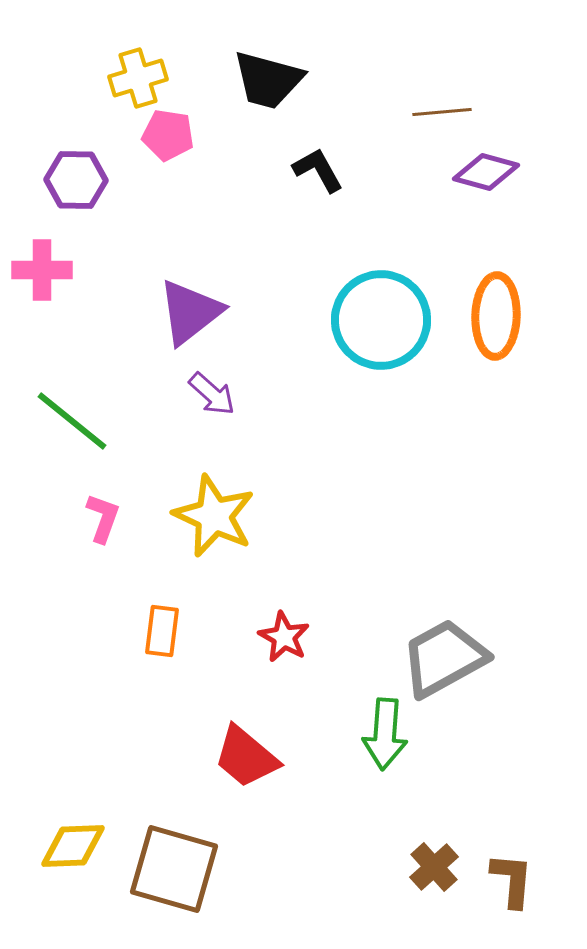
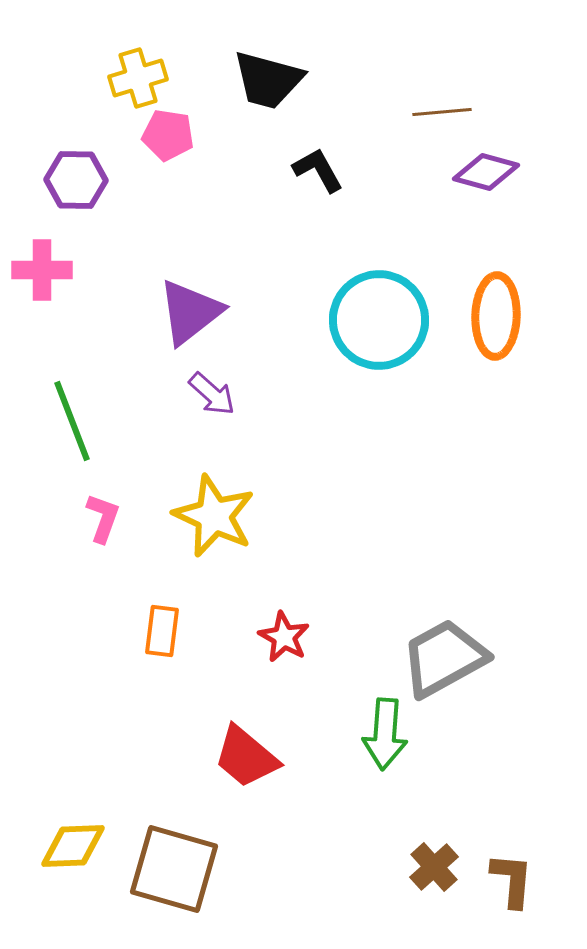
cyan circle: moved 2 px left
green line: rotated 30 degrees clockwise
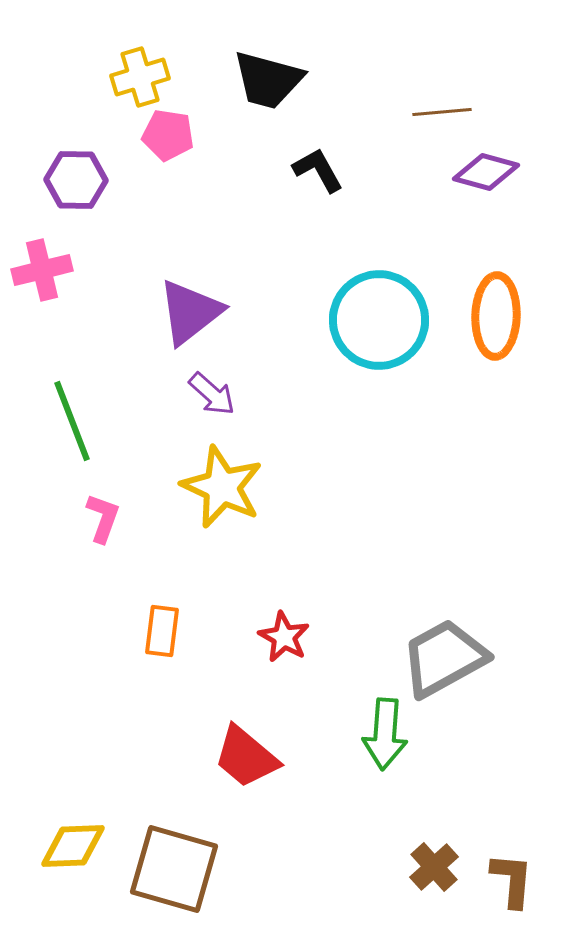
yellow cross: moved 2 px right, 1 px up
pink cross: rotated 14 degrees counterclockwise
yellow star: moved 8 px right, 29 px up
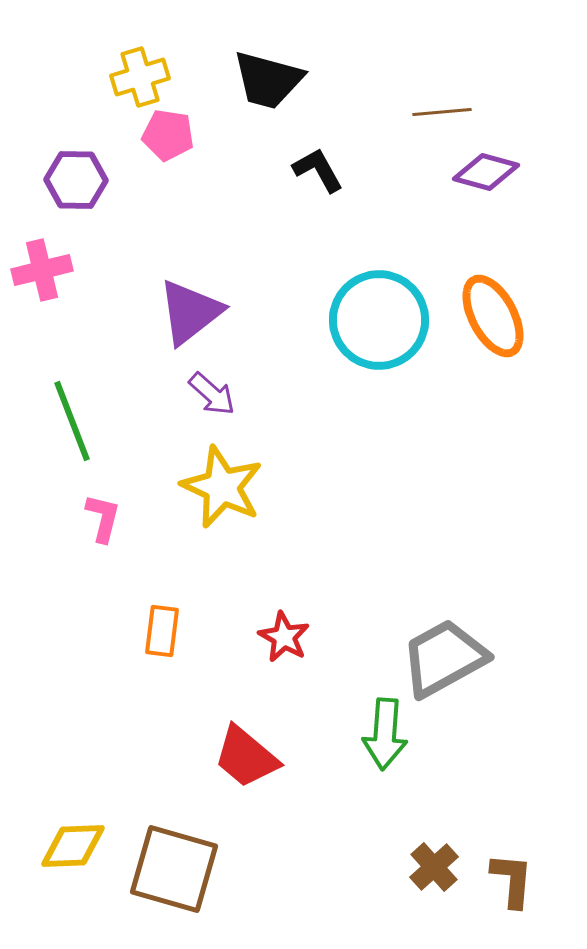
orange ellipse: moved 3 px left; rotated 30 degrees counterclockwise
pink L-shape: rotated 6 degrees counterclockwise
